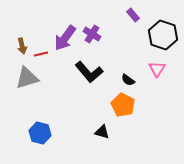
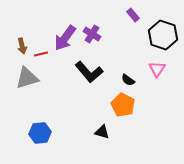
blue hexagon: rotated 20 degrees counterclockwise
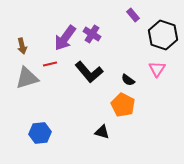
red line: moved 9 px right, 10 px down
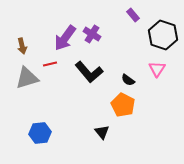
black triangle: rotated 35 degrees clockwise
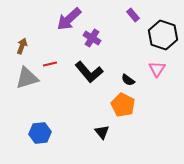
purple cross: moved 4 px down
purple arrow: moved 4 px right, 19 px up; rotated 12 degrees clockwise
brown arrow: rotated 147 degrees counterclockwise
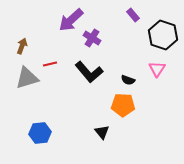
purple arrow: moved 2 px right, 1 px down
black semicircle: rotated 16 degrees counterclockwise
orange pentagon: rotated 25 degrees counterclockwise
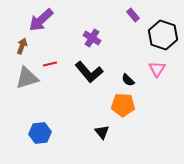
purple arrow: moved 30 px left
black semicircle: rotated 24 degrees clockwise
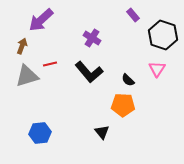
gray triangle: moved 2 px up
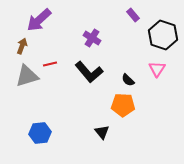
purple arrow: moved 2 px left
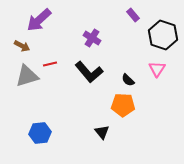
brown arrow: rotated 98 degrees clockwise
